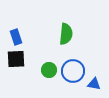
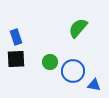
green semicircle: moved 12 px right, 6 px up; rotated 145 degrees counterclockwise
green circle: moved 1 px right, 8 px up
blue triangle: moved 1 px down
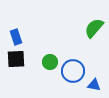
green semicircle: moved 16 px right
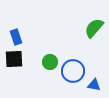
black square: moved 2 px left
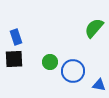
blue triangle: moved 5 px right
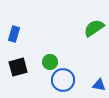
green semicircle: rotated 15 degrees clockwise
blue rectangle: moved 2 px left, 3 px up; rotated 35 degrees clockwise
black square: moved 4 px right, 8 px down; rotated 12 degrees counterclockwise
blue circle: moved 10 px left, 9 px down
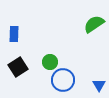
green semicircle: moved 4 px up
blue rectangle: rotated 14 degrees counterclockwise
black square: rotated 18 degrees counterclockwise
blue triangle: rotated 48 degrees clockwise
